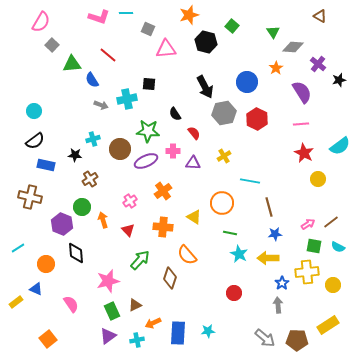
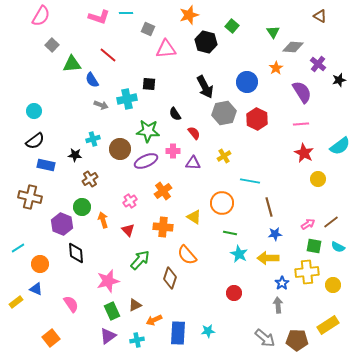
pink semicircle at (41, 22): moved 6 px up
orange circle at (46, 264): moved 6 px left
orange arrow at (153, 323): moved 1 px right, 3 px up
orange square at (48, 339): moved 3 px right, 1 px up
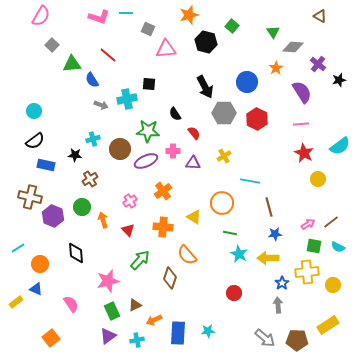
gray hexagon at (224, 113): rotated 10 degrees clockwise
purple hexagon at (62, 224): moved 9 px left, 8 px up
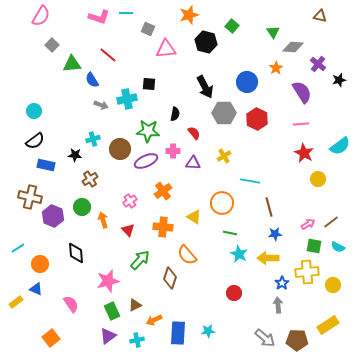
brown triangle at (320, 16): rotated 16 degrees counterclockwise
black semicircle at (175, 114): rotated 136 degrees counterclockwise
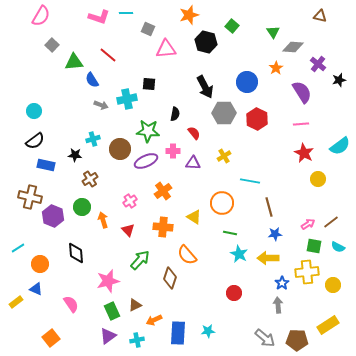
green triangle at (72, 64): moved 2 px right, 2 px up
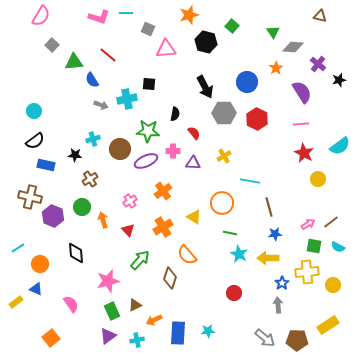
orange cross at (163, 227): rotated 36 degrees counterclockwise
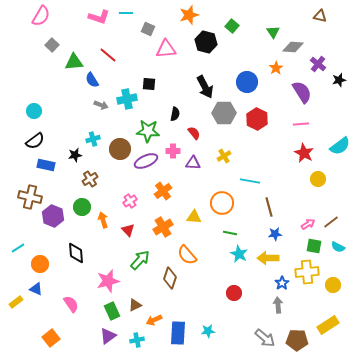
black star at (75, 155): rotated 16 degrees counterclockwise
yellow triangle at (194, 217): rotated 28 degrees counterclockwise
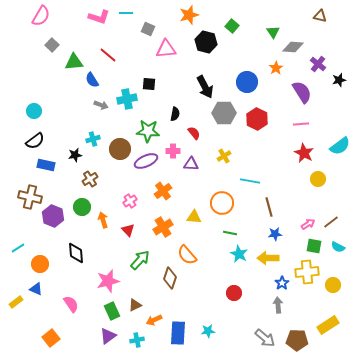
purple triangle at (193, 163): moved 2 px left, 1 px down
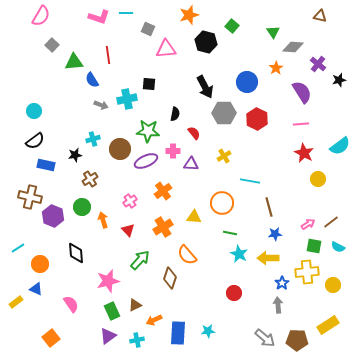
red line at (108, 55): rotated 42 degrees clockwise
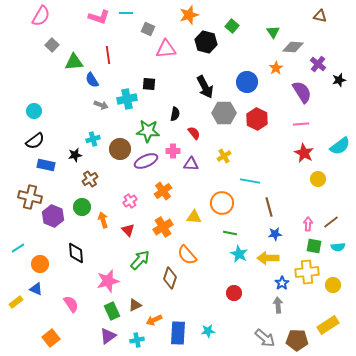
pink arrow at (308, 224): rotated 56 degrees counterclockwise
cyan semicircle at (338, 247): rotated 32 degrees counterclockwise
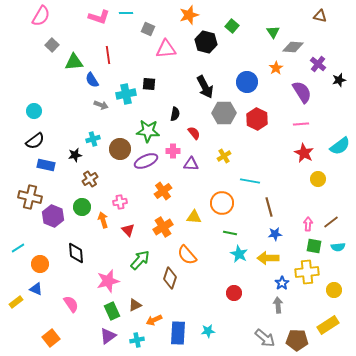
cyan cross at (127, 99): moved 1 px left, 5 px up
pink cross at (130, 201): moved 10 px left, 1 px down; rotated 24 degrees clockwise
yellow circle at (333, 285): moved 1 px right, 5 px down
